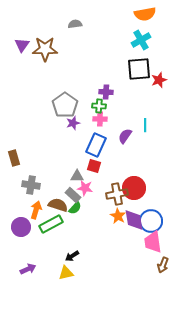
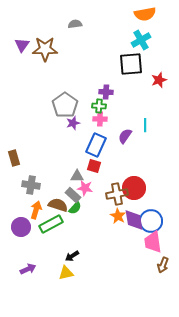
black square: moved 8 px left, 5 px up
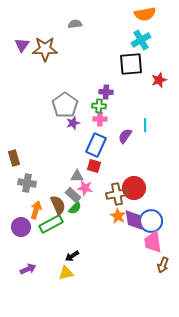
gray cross: moved 4 px left, 2 px up
brown semicircle: rotated 48 degrees clockwise
